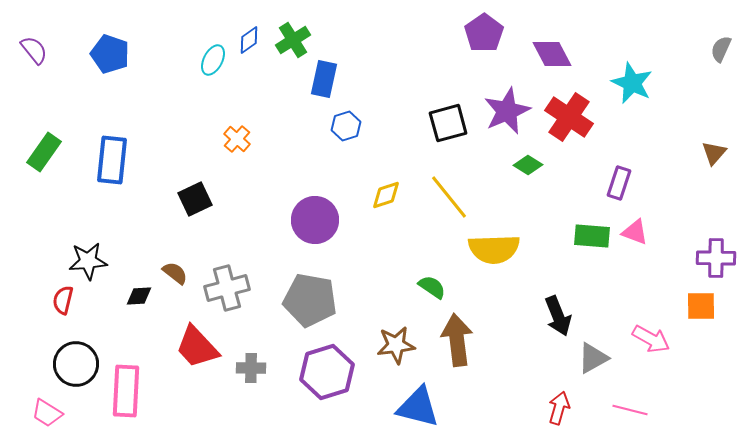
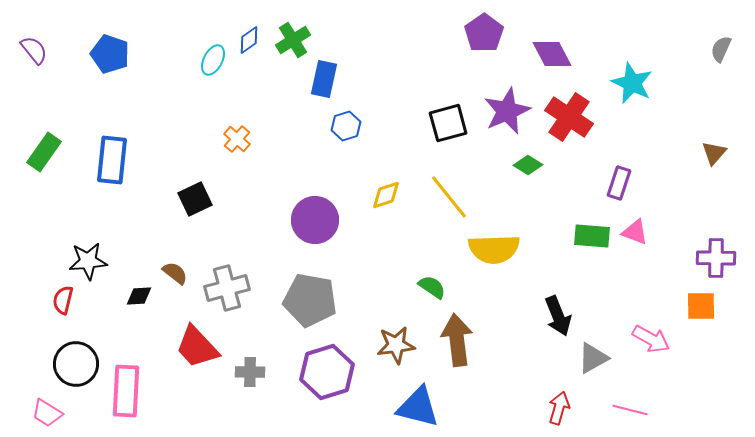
gray cross at (251, 368): moved 1 px left, 4 px down
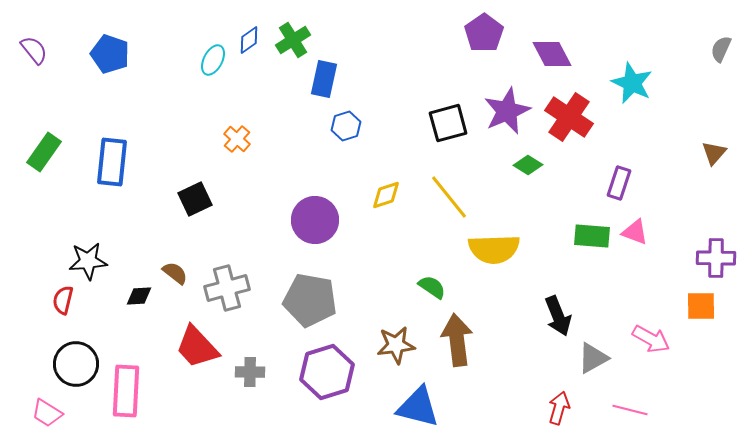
blue rectangle at (112, 160): moved 2 px down
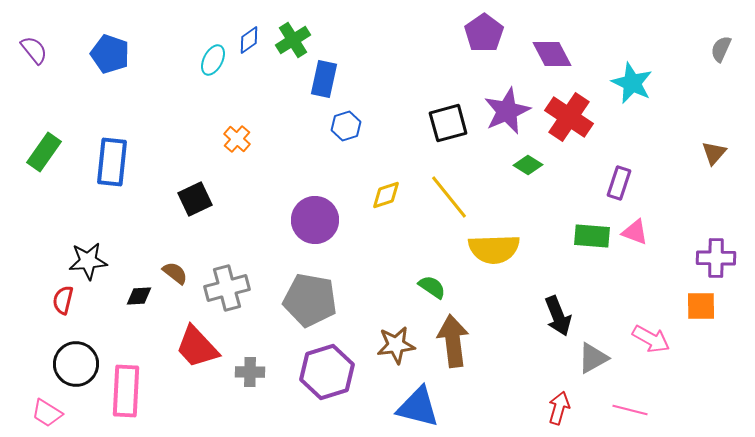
brown arrow at (457, 340): moved 4 px left, 1 px down
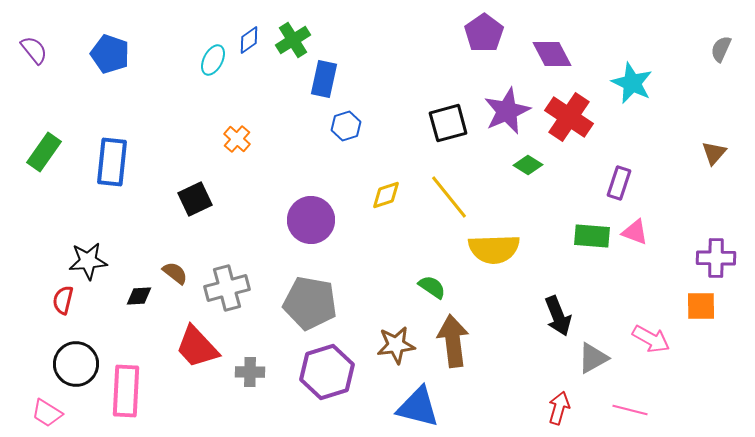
purple circle at (315, 220): moved 4 px left
gray pentagon at (310, 300): moved 3 px down
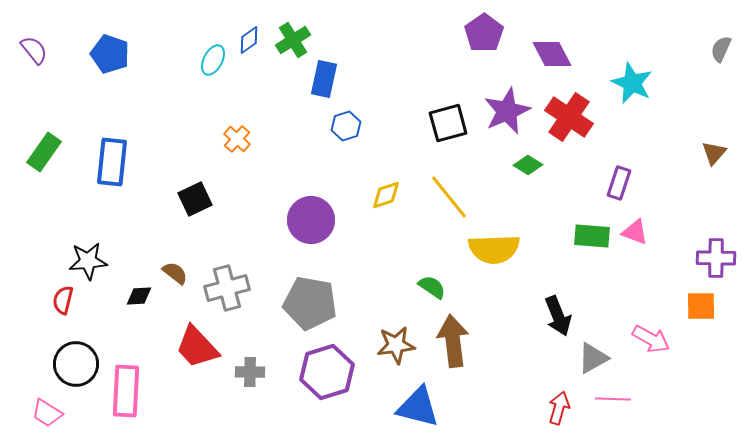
pink line at (630, 410): moved 17 px left, 11 px up; rotated 12 degrees counterclockwise
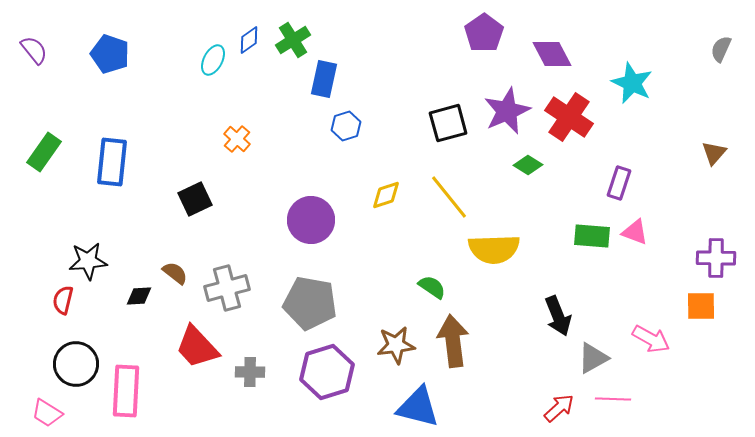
red arrow at (559, 408): rotated 32 degrees clockwise
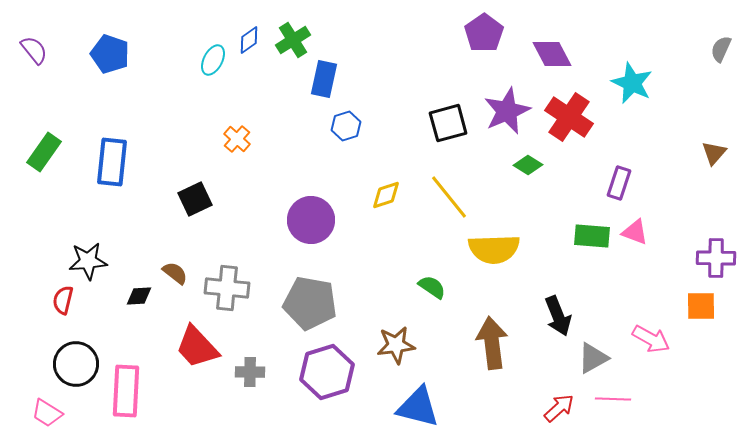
gray cross at (227, 288): rotated 21 degrees clockwise
brown arrow at (453, 341): moved 39 px right, 2 px down
